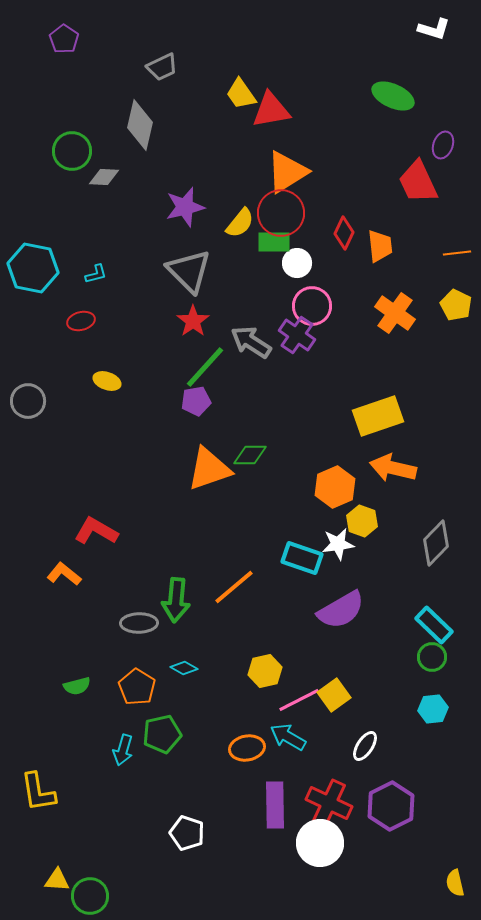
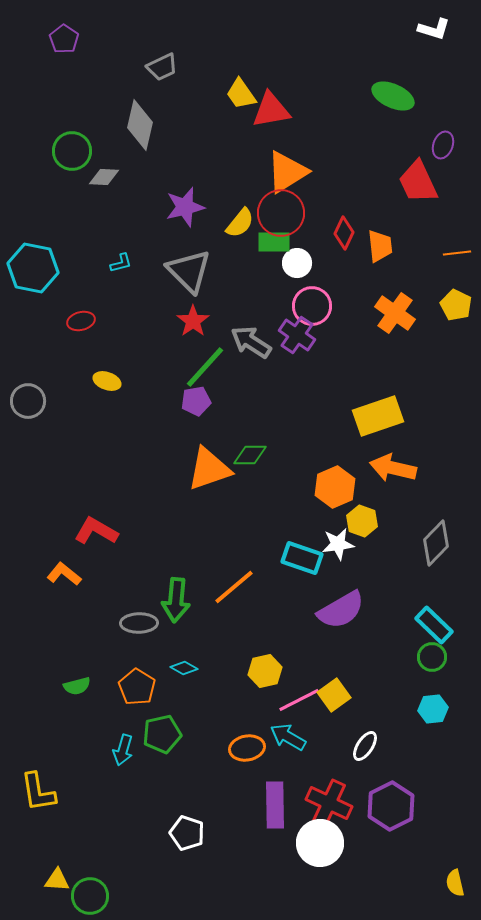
cyan L-shape at (96, 274): moved 25 px right, 11 px up
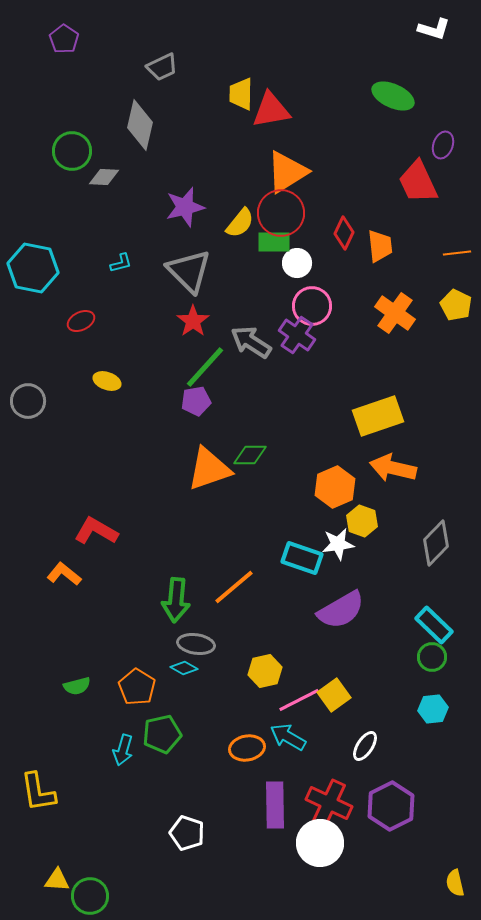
yellow trapezoid at (241, 94): rotated 36 degrees clockwise
red ellipse at (81, 321): rotated 12 degrees counterclockwise
gray ellipse at (139, 623): moved 57 px right, 21 px down; rotated 9 degrees clockwise
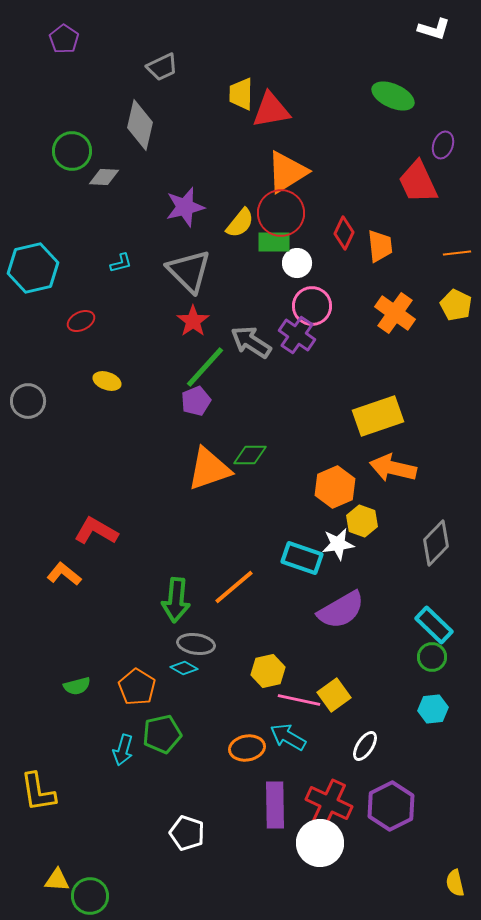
cyan hexagon at (33, 268): rotated 24 degrees counterclockwise
purple pentagon at (196, 401): rotated 12 degrees counterclockwise
yellow hexagon at (265, 671): moved 3 px right
pink line at (299, 700): rotated 39 degrees clockwise
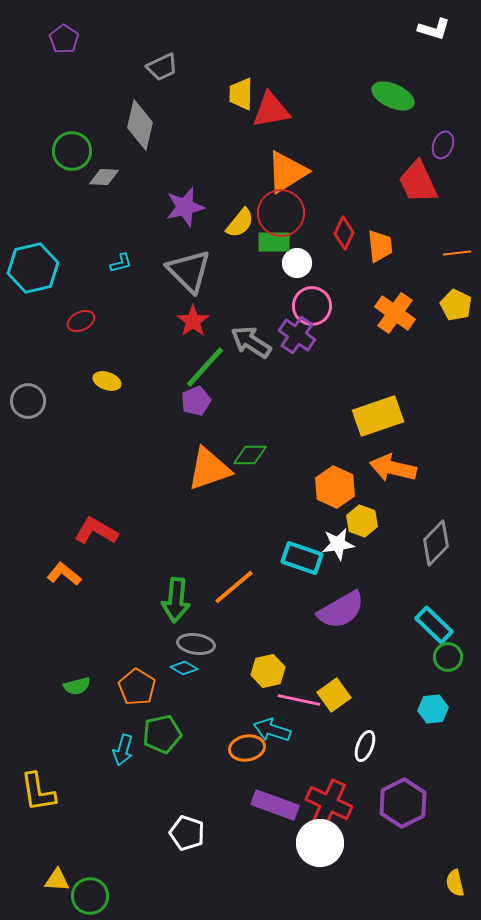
orange hexagon at (335, 487): rotated 12 degrees counterclockwise
green circle at (432, 657): moved 16 px right
cyan arrow at (288, 737): moved 16 px left, 7 px up; rotated 12 degrees counterclockwise
white ellipse at (365, 746): rotated 12 degrees counterclockwise
purple rectangle at (275, 805): rotated 69 degrees counterclockwise
purple hexagon at (391, 806): moved 12 px right, 3 px up
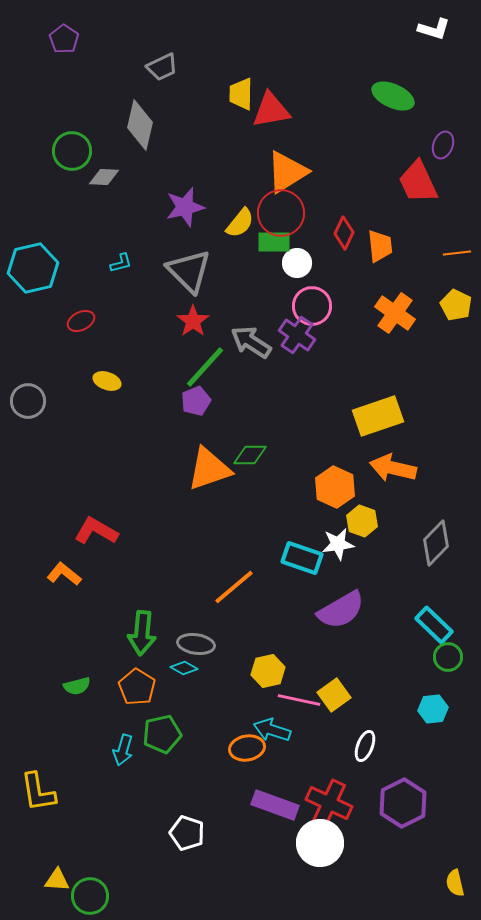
green arrow at (176, 600): moved 34 px left, 33 px down
